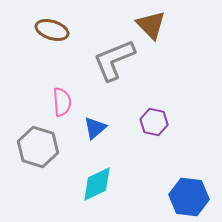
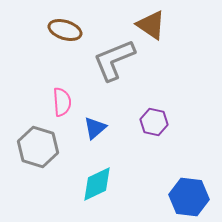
brown triangle: rotated 12 degrees counterclockwise
brown ellipse: moved 13 px right
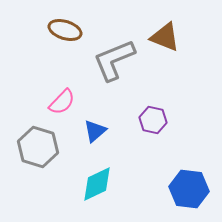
brown triangle: moved 14 px right, 12 px down; rotated 12 degrees counterclockwise
pink semicircle: rotated 48 degrees clockwise
purple hexagon: moved 1 px left, 2 px up
blue triangle: moved 3 px down
blue hexagon: moved 8 px up
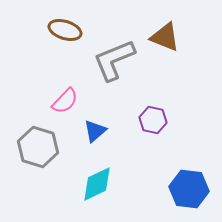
pink semicircle: moved 3 px right, 1 px up
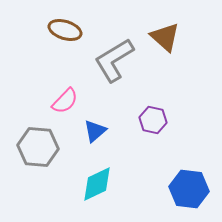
brown triangle: rotated 20 degrees clockwise
gray L-shape: rotated 9 degrees counterclockwise
gray hexagon: rotated 12 degrees counterclockwise
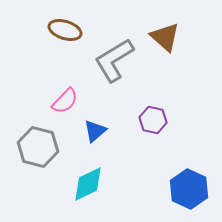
gray hexagon: rotated 9 degrees clockwise
cyan diamond: moved 9 px left
blue hexagon: rotated 18 degrees clockwise
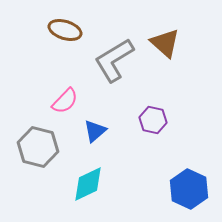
brown triangle: moved 6 px down
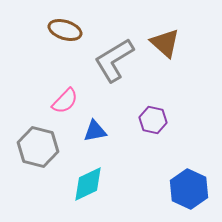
blue triangle: rotated 30 degrees clockwise
